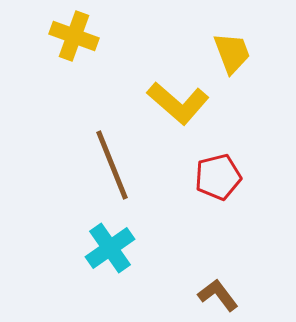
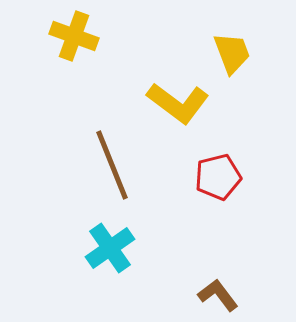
yellow L-shape: rotated 4 degrees counterclockwise
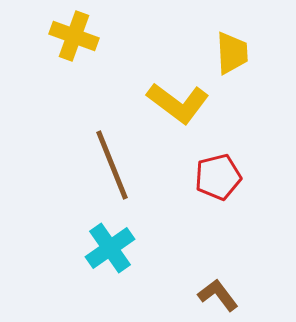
yellow trapezoid: rotated 18 degrees clockwise
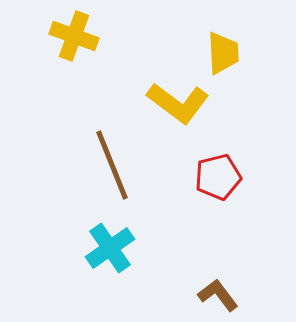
yellow trapezoid: moved 9 px left
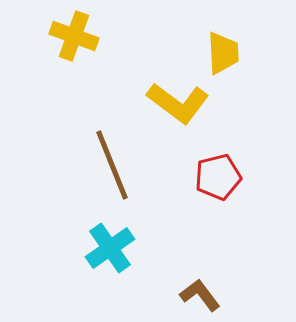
brown L-shape: moved 18 px left
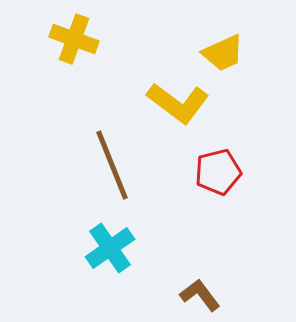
yellow cross: moved 3 px down
yellow trapezoid: rotated 69 degrees clockwise
red pentagon: moved 5 px up
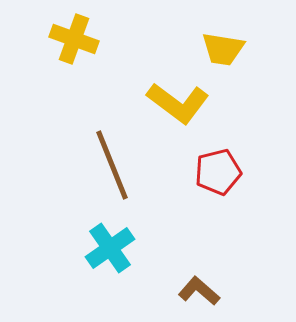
yellow trapezoid: moved 4 px up; rotated 33 degrees clockwise
brown L-shape: moved 1 px left, 4 px up; rotated 12 degrees counterclockwise
